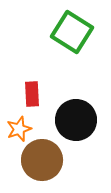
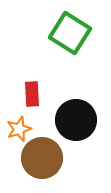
green square: moved 2 px left, 1 px down
brown circle: moved 2 px up
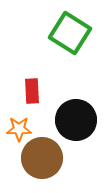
red rectangle: moved 3 px up
orange star: rotated 20 degrees clockwise
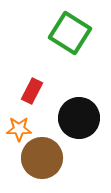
red rectangle: rotated 30 degrees clockwise
black circle: moved 3 px right, 2 px up
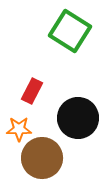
green square: moved 2 px up
black circle: moved 1 px left
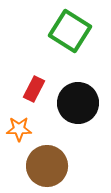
red rectangle: moved 2 px right, 2 px up
black circle: moved 15 px up
brown circle: moved 5 px right, 8 px down
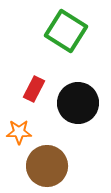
green square: moved 4 px left
orange star: moved 3 px down
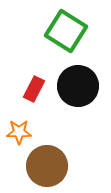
black circle: moved 17 px up
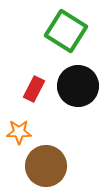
brown circle: moved 1 px left
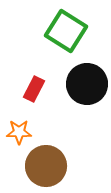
black circle: moved 9 px right, 2 px up
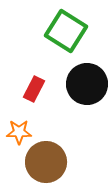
brown circle: moved 4 px up
